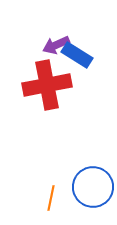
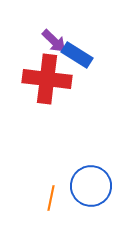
purple arrow: moved 2 px left, 4 px up; rotated 112 degrees counterclockwise
red cross: moved 6 px up; rotated 18 degrees clockwise
blue circle: moved 2 px left, 1 px up
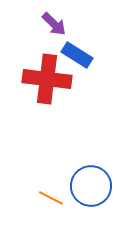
purple arrow: moved 17 px up
orange line: rotated 75 degrees counterclockwise
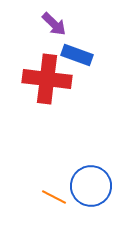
blue rectangle: rotated 12 degrees counterclockwise
orange line: moved 3 px right, 1 px up
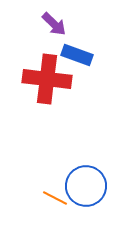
blue circle: moved 5 px left
orange line: moved 1 px right, 1 px down
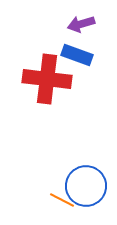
purple arrow: moved 27 px right; rotated 120 degrees clockwise
orange line: moved 7 px right, 2 px down
